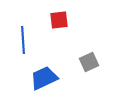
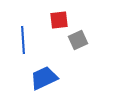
gray square: moved 11 px left, 22 px up
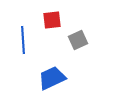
red square: moved 7 px left
blue trapezoid: moved 8 px right
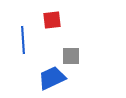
gray square: moved 7 px left, 16 px down; rotated 24 degrees clockwise
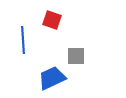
red square: rotated 24 degrees clockwise
gray square: moved 5 px right
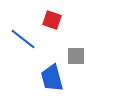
blue line: moved 1 px up; rotated 48 degrees counterclockwise
blue trapezoid: rotated 80 degrees counterclockwise
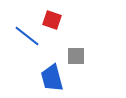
blue line: moved 4 px right, 3 px up
